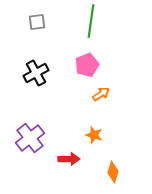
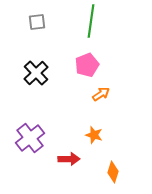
black cross: rotated 15 degrees counterclockwise
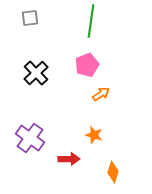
gray square: moved 7 px left, 4 px up
purple cross: rotated 16 degrees counterclockwise
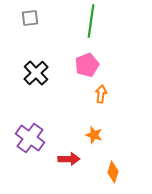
orange arrow: rotated 48 degrees counterclockwise
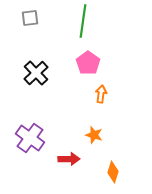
green line: moved 8 px left
pink pentagon: moved 1 px right, 2 px up; rotated 15 degrees counterclockwise
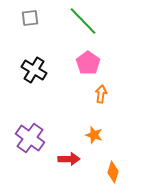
green line: rotated 52 degrees counterclockwise
black cross: moved 2 px left, 3 px up; rotated 15 degrees counterclockwise
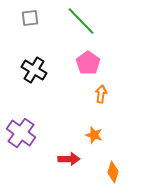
green line: moved 2 px left
purple cross: moved 9 px left, 5 px up
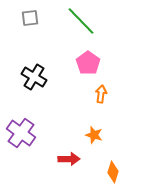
black cross: moved 7 px down
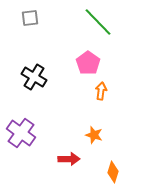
green line: moved 17 px right, 1 px down
orange arrow: moved 3 px up
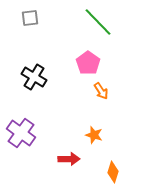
orange arrow: rotated 138 degrees clockwise
